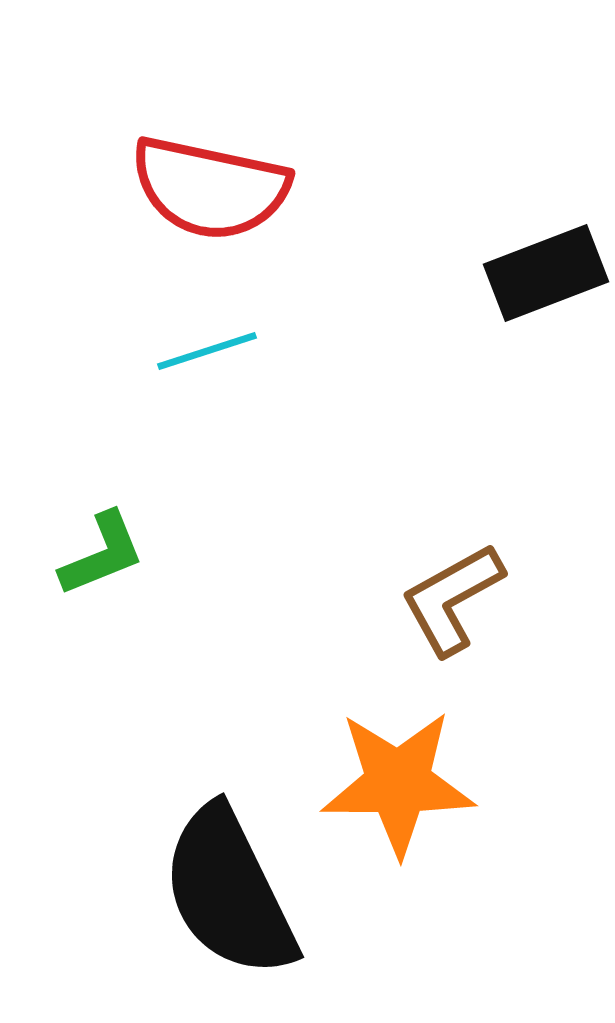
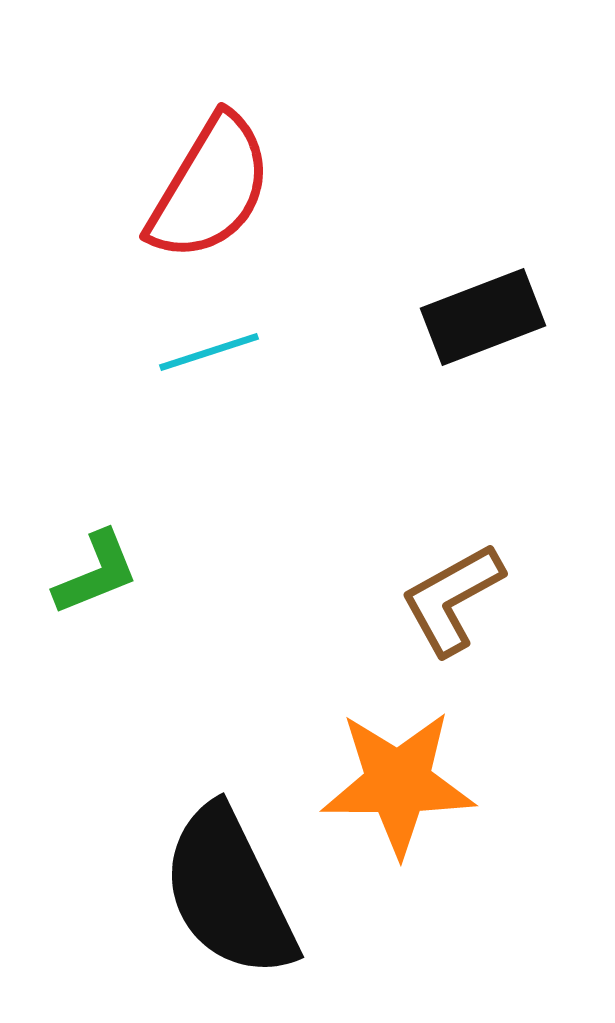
red semicircle: rotated 71 degrees counterclockwise
black rectangle: moved 63 px left, 44 px down
cyan line: moved 2 px right, 1 px down
green L-shape: moved 6 px left, 19 px down
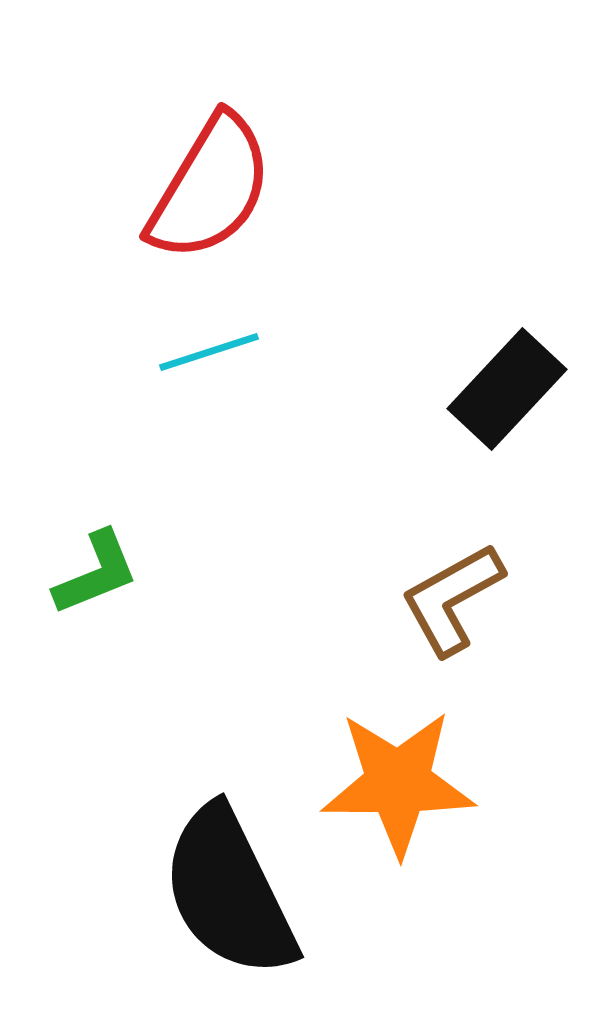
black rectangle: moved 24 px right, 72 px down; rotated 26 degrees counterclockwise
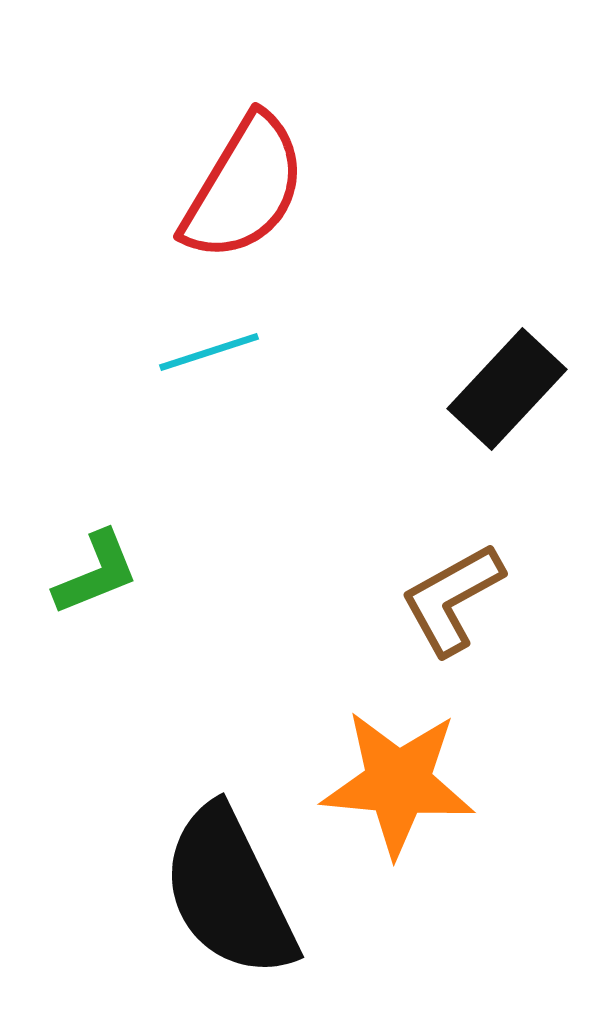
red semicircle: moved 34 px right
orange star: rotated 5 degrees clockwise
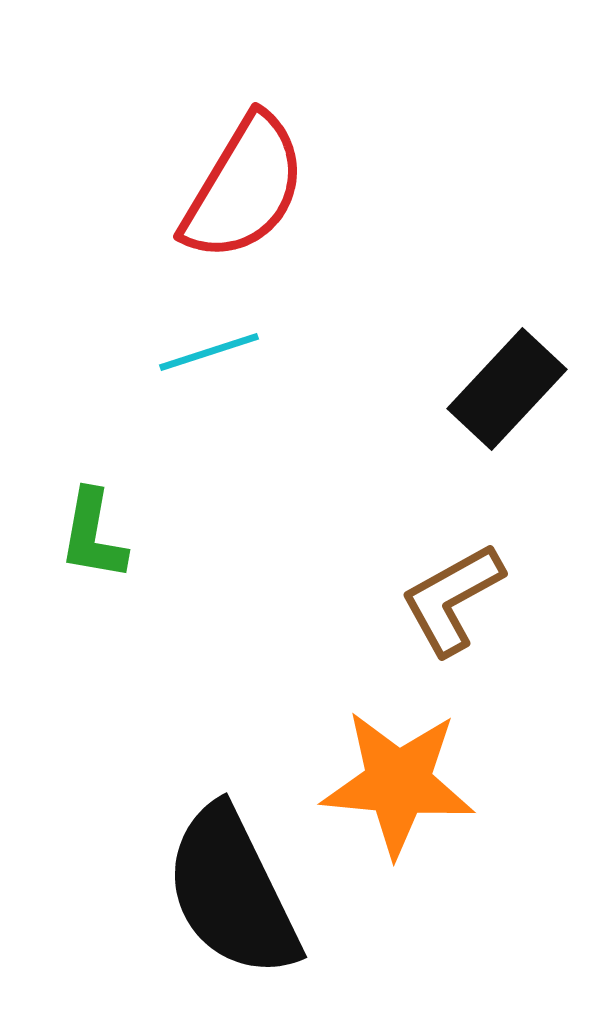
green L-shape: moved 3 px left, 38 px up; rotated 122 degrees clockwise
black semicircle: moved 3 px right
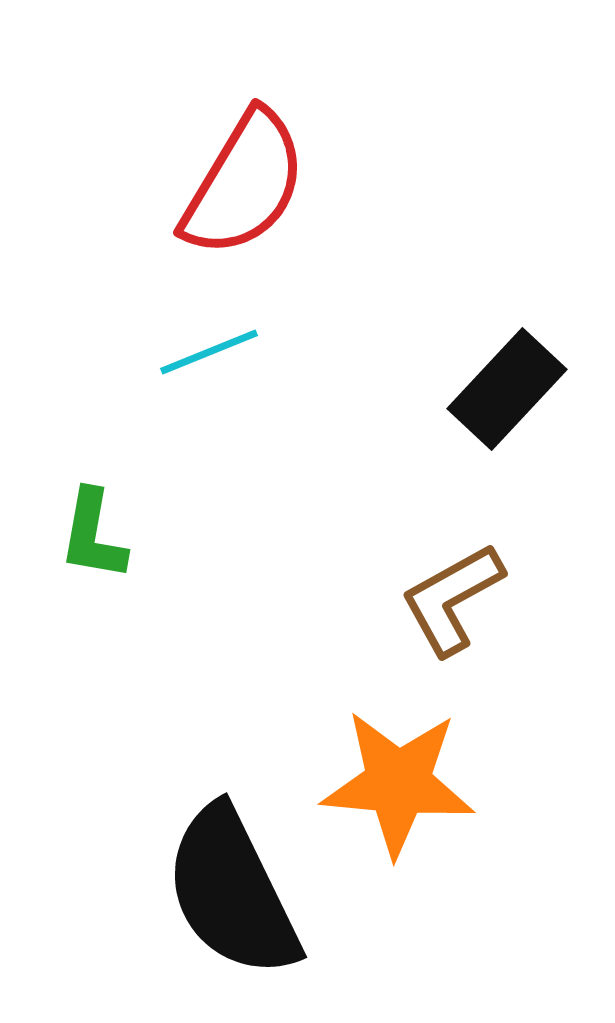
red semicircle: moved 4 px up
cyan line: rotated 4 degrees counterclockwise
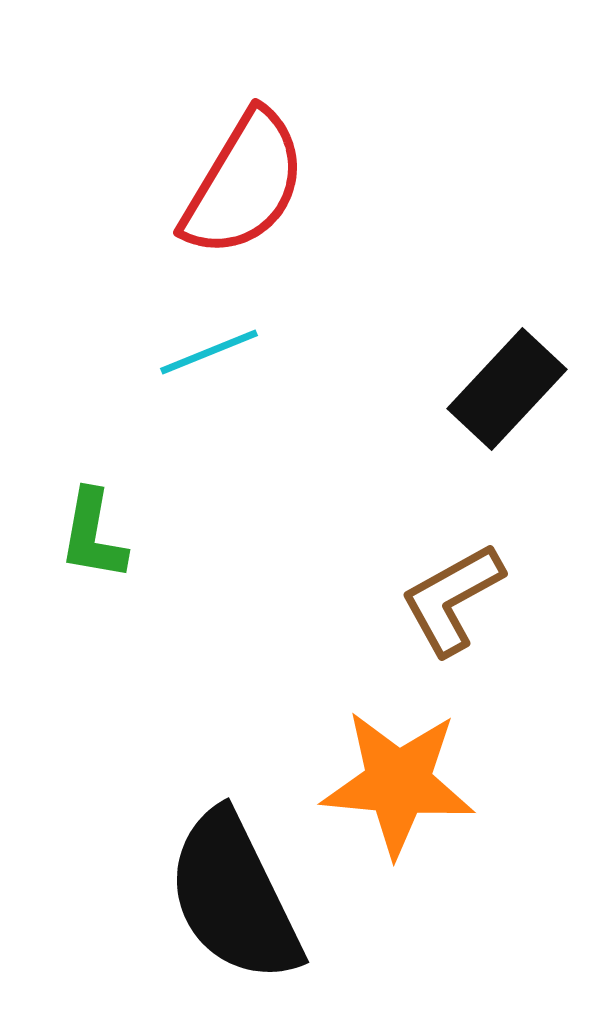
black semicircle: moved 2 px right, 5 px down
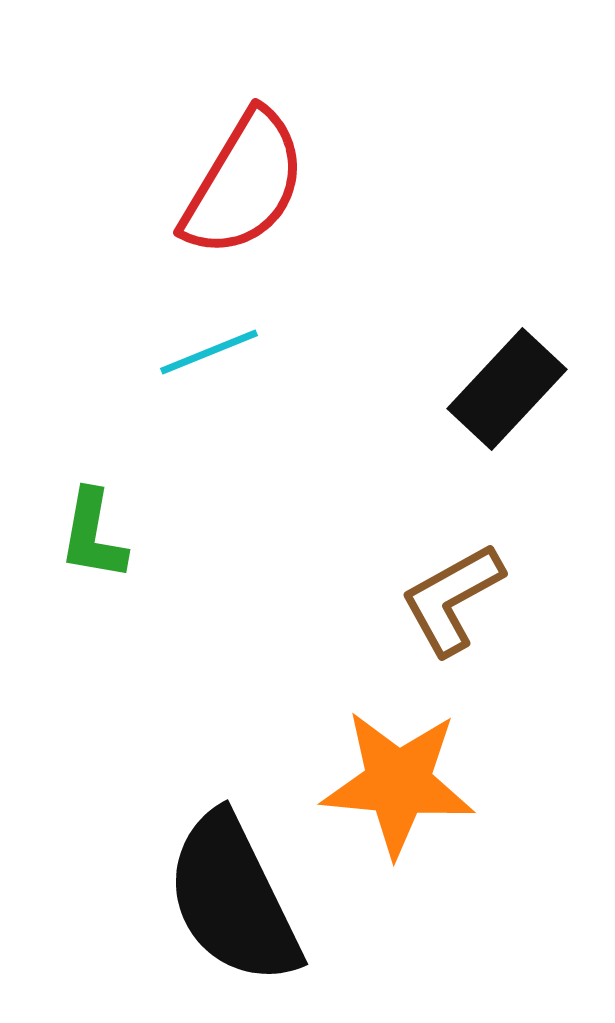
black semicircle: moved 1 px left, 2 px down
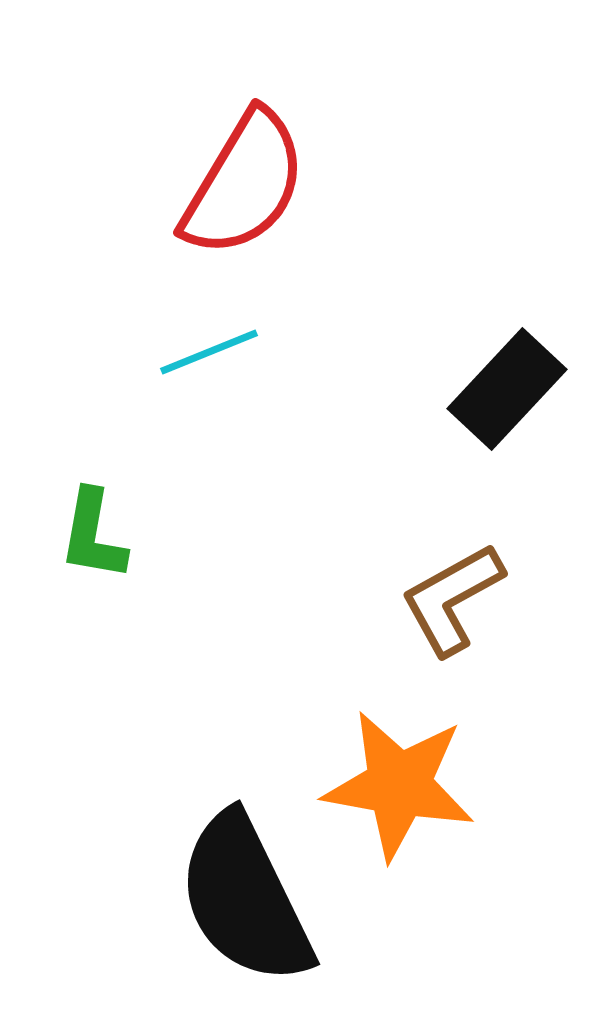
orange star: moved 1 px right, 2 px down; rotated 5 degrees clockwise
black semicircle: moved 12 px right
